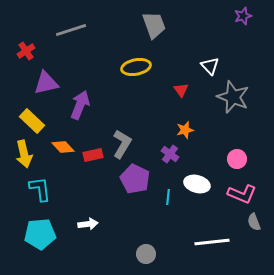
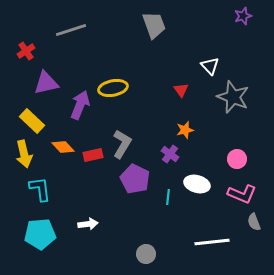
yellow ellipse: moved 23 px left, 21 px down
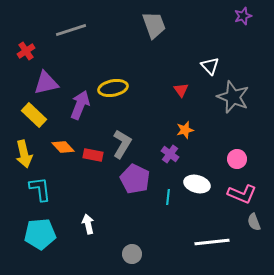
yellow rectangle: moved 2 px right, 6 px up
red rectangle: rotated 24 degrees clockwise
white arrow: rotated 96 degrees counterclockwise
gray circle: moved 14 px left
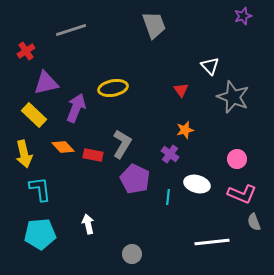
purple arrow: moved 4 px left, 3 px down
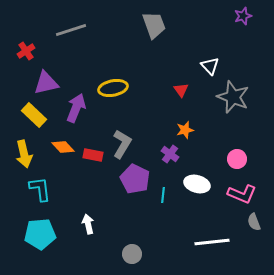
cyan line: moved 5 px left, 2 px up
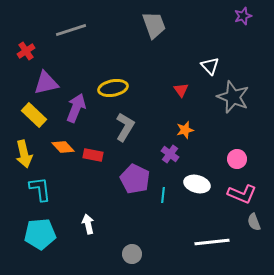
gray L-shape: moved 3 px right, 17 px up
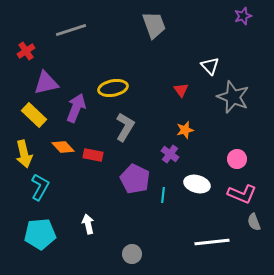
cyan L-shape: moved 2 px up; rotated 36 degrees clockwise
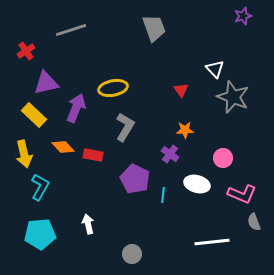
gray trapezoid: moved 3 px down
white triangle: moved 5 px right, 3 px down
orange star: rotated 12 degrees clockwise
pink circle: moved 14 px left, 1 px up
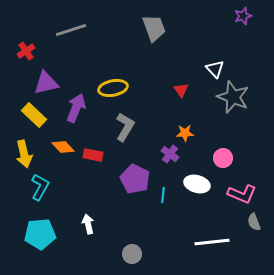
orange star: moved 3 px down
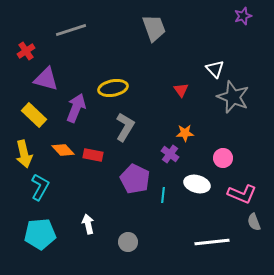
purple triangle: moved 4 px up; rotated 28 degrees clockwise
orange diamond: moved 3 px down
gray circle: moved 4 px left, 12 px up
